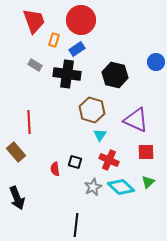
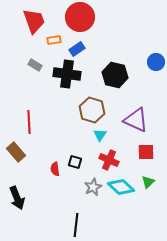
red circle: moved 1 px left, 3 px up
orange rectangle: rotated 64 degrees clockwise
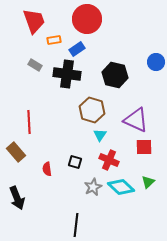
red circle: moved 7 px right, 2 px down
red square: moved 2 px left, 5 px up
red semicircle: moved 8 px left
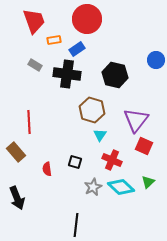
blue circle: moved 2 px up
purple triangle: rotated 44 degrees clockwise
red square: moved 1 px up; rotated 24 degrees clockwise
red cross: moved 3 px right
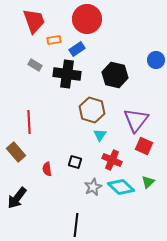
black arrow: rotated 60 degrees clockwise
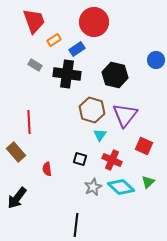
red circle: moved 7 px right, 3 px down
orange rectangle: rotated 24 degrees counterclockwise
purple triangle: moved 11 px left, 5 px up
black square: moved 5 px right, 3 px up
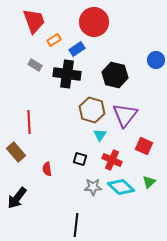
green triangle: moved 1 px right
gray star: rotated 24 degrees clockwise
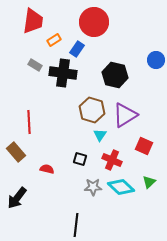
red trapezoid: moved 1 px left; rotated 28 degrees clockwise
blue rectangle: rotated 21 degrees counterclockwise
black cross: moved 4 px left, 1 px up
purple triangle: rotated 20 degrees clockwise
red semicircle: rotated 112 degrees clockwise
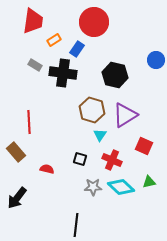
green triangle: rotated 32 degrees clockwise
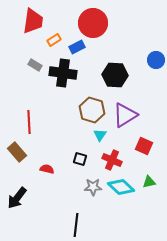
red circle: moved 1 px left, 1 px down
blue rectangle: moved 2 px up; rotated 28 degrees clockwise
black hexagon: rotated 10 degrees counterclockwise
brown rectangle: moved 1 px right
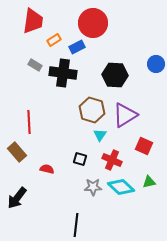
blue circle: moved 4 px down
